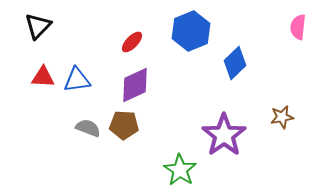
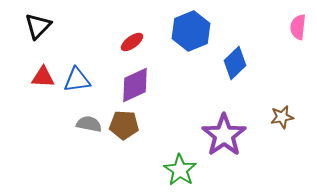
red ellipse: rotated 10 degrees clockwise
gray semicircle: moved 1 px right, 4 px up; rotated 10 degrees counterclockwise
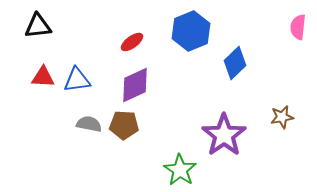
black triangle: rotated 40 degrees clockwise
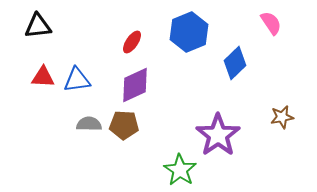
pink semicircle: moved 27 px left, 4 px up; rotated 140 degrees clockwise
blue hexagon: moved 2 px left, 1 px down
red ellipse: rotated 20 degrees counterclockwise
gray semicircle: rotated 10 degrees counterclockwise
purple star: moved 6 px left
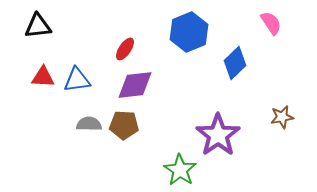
red ellipse: moved 7 px left, 7 px down
purple diamond: rotated 18 degrees clockwise
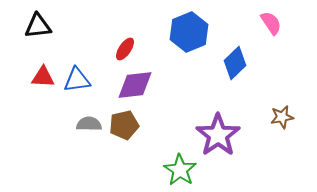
brown pentagon: rotated 16 degrees counterclockwise
